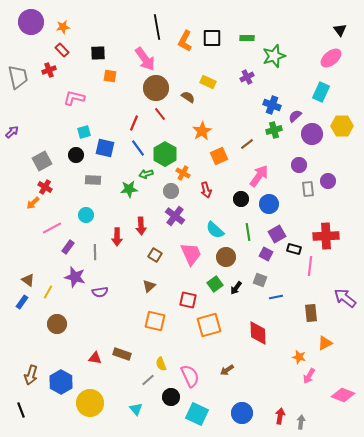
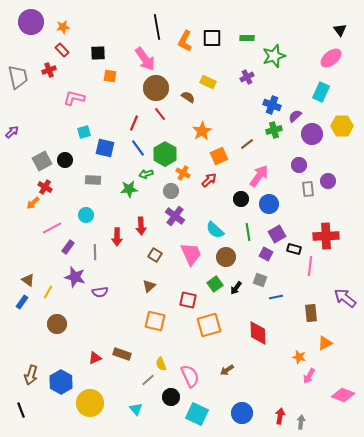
black circle at (76, 155): moved 11 px left, 5 px down
red arrow at (206, 190): moved 3 px right, 10 px up; rotated 119 degrees counterclockwise
red triangle at (95, 358): rotated 32 degrees counterclockwise
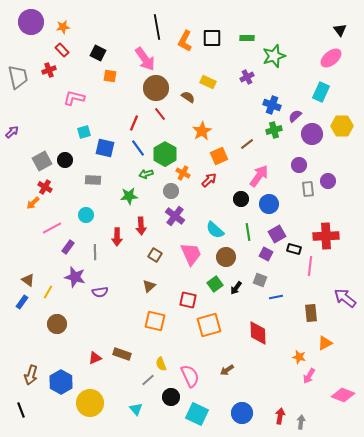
black square at (98, 53): rotated 28 degrees clockwise
green star at (129, 189): moved 7 px down
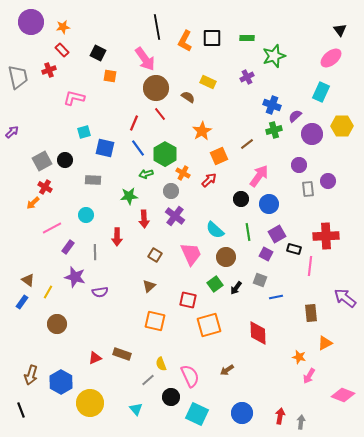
red arrow at (141, 226): moved 3 px right, 7 px up
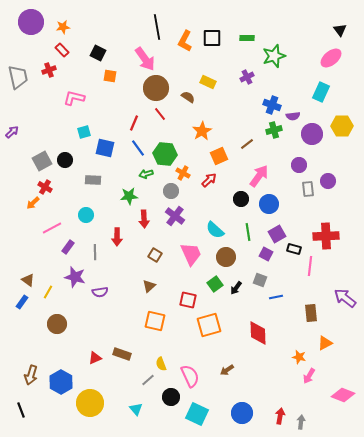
purple semicircle at (295, 116): moved 2 px left; rotated 144 degrees counterclockwise
green hexagon at (165, 154): rotated 25 degrees counterclockwise
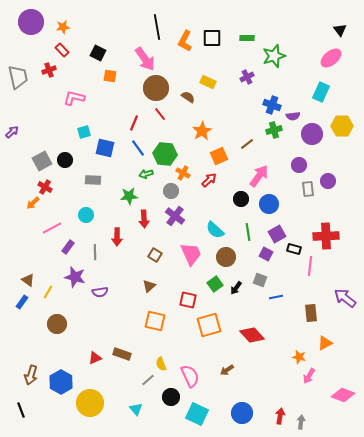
red diamond at (258, 333): moved 6 px left, 2 px down; rotated 40 degrees counterclockwise
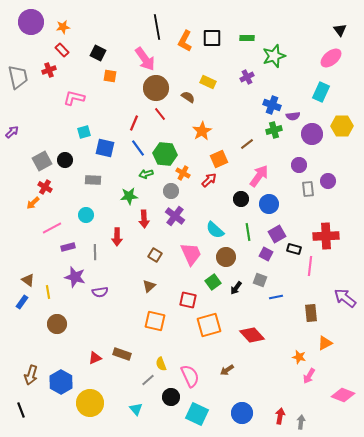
orange square at (219, 156): moved 3 px down
purple rectangle at (68, 247): rotated 40 degrees clockwise
green square at (215, 284): moved 2 px left, 2 px up
yellow line at (48, 292): rotated 40 degrees counterclockwise
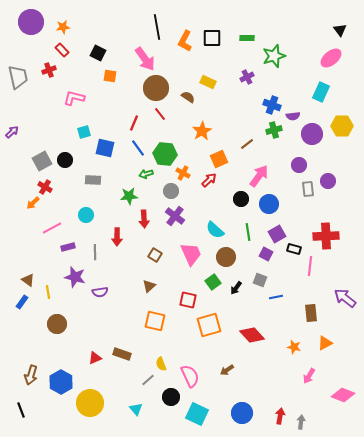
orange star at (299, 357): moved 5 px left, 10 px up
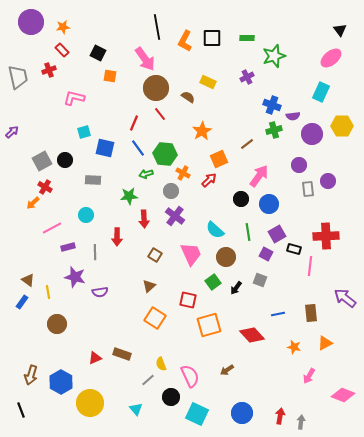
blue line at (276, 297): moved 2 px right, 17 px down
orange square at (155, 321): moved 3 px up; rotated 20 degrees clockwise
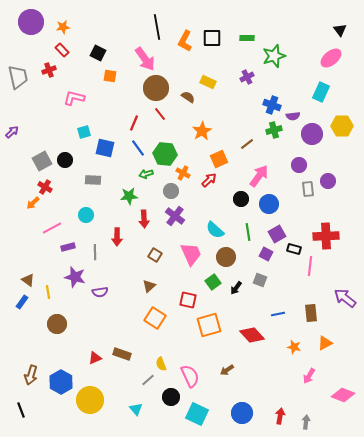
yellow circle at (90, 403): moved 3 px up
gray arrow at (301, 422): moved 5 px right
